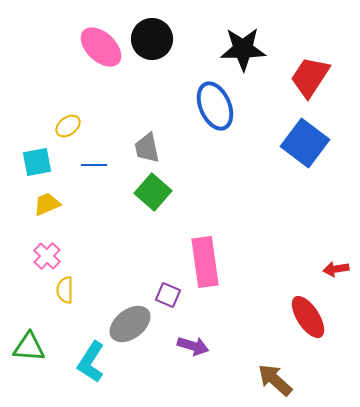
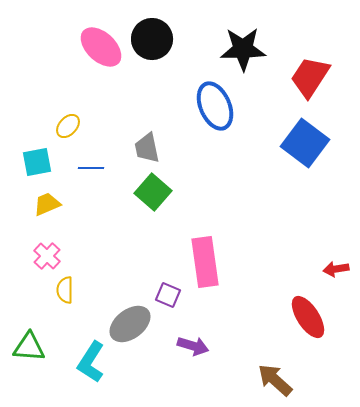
yellow ellipse: rotated 10 degrees counterclockwise
blue line: moved 3 px left, 3 px down
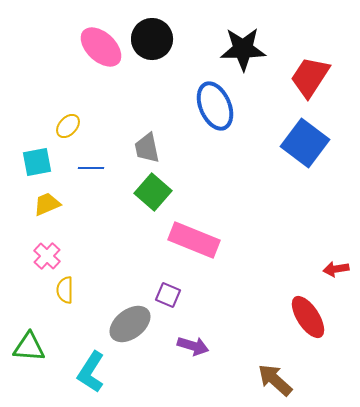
pink rectangle: moved 11 px left, 22 px up; rotated 60 degrees counterclockwise
cyan L-shape: moved 10 px down
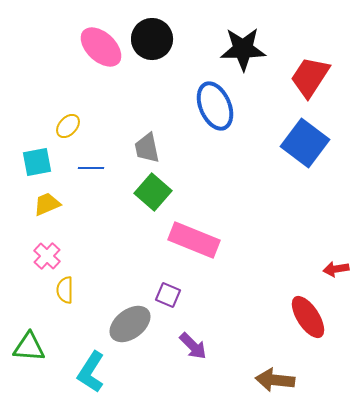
purple arrow: rotated 28 degrees clockwise
brown arrow: rotated 36 degrees counterclockwise
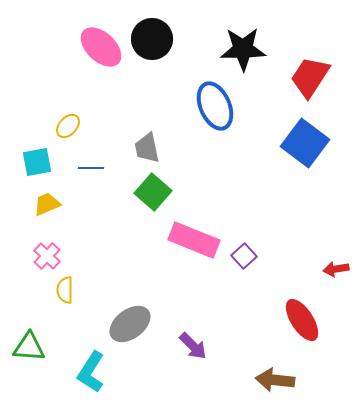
purple square: moved 76 px right, 39 px up; rotated 25 degrees clockwise
red ellipse: moved 6 px left, 3 px down
